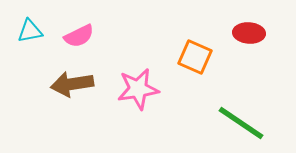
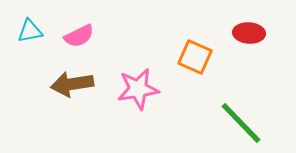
green line: rotated 12 degrees clockwise
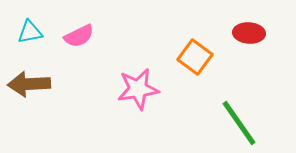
cyan triangle: moved 1 px down
orange square: rotated 12 degrees clockwise
brown arrow: moved 43 px left; rotated 6 degrees clockwise
green line: moved 2 px left; rotated 9 degrees clockwise
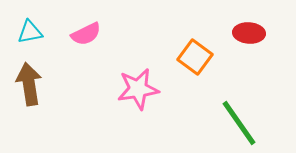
pink semicircle: moved 7 px right, 2 px up
brown arrow: rotated 84 degrees clockwise
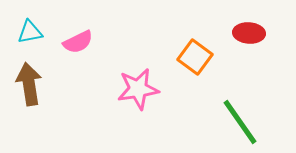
pink semicircle: moved 8 px left, 8 px down
green line: moved 1 px right, 1 px up
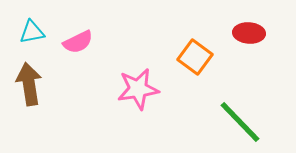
cyan triangle: moved 2 px right
green line: rotated 9 degrees counterclockwise
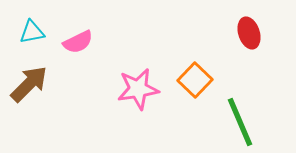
red ellipse: rotated 68 degrees clockwise
orange square: moved 23 px down; rotated 8 degrees clockwise
brown arrow: rotated 54 degrees clockwise
green line: rotated 21 degrees clockwise
